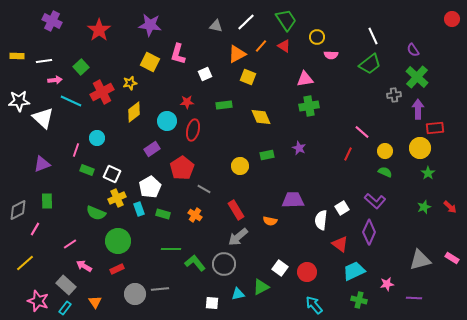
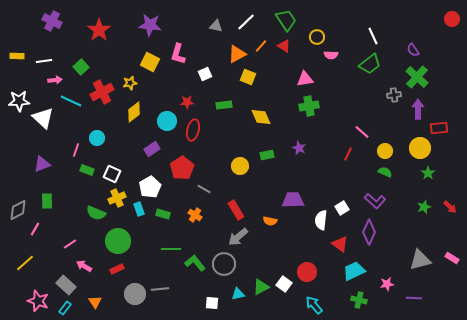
red rectangle at (435, 128): moved 4 px right
white square at (280, 268): moved 4 px right, 16 px down
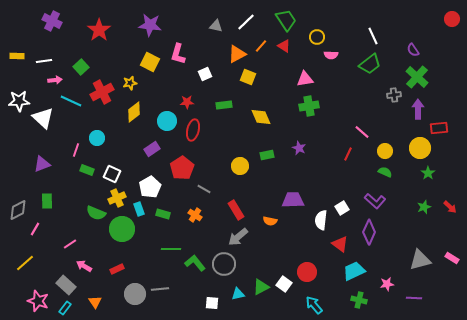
green circle at (118, 241): moved 4 px right, 12 px up
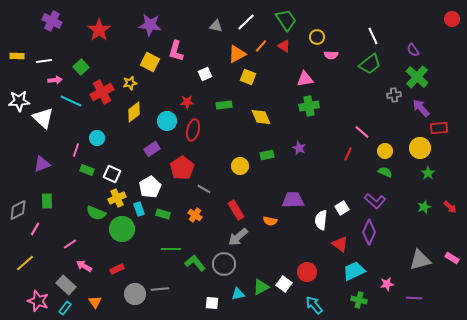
pink L-shape at (178, 54): moved 2 px left, 3 px up
purple arrow at (418, 109): moved 3 px right, 1 px up; rotated 42 degrees counterclockwise
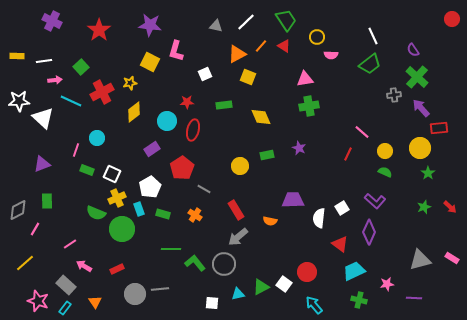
white semicircle at (321, 220): moved 2 px left, 2 px up
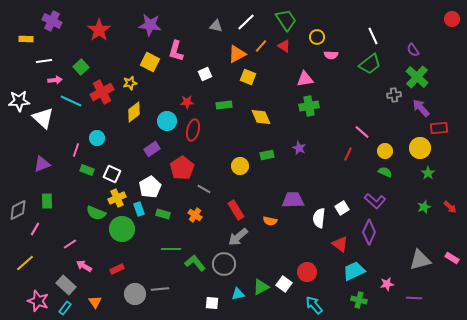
yellow rectangle at (17, 56): moved 9 px right, 17 px up
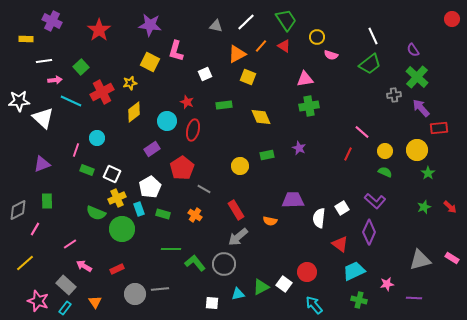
pink semicircle at (331, 55): rotated 16 degrees clockwise
red star at (187, 102): rotated 24 degrees clockwise
yellow circle at (420, 148): moved 3 px left, 2 px down
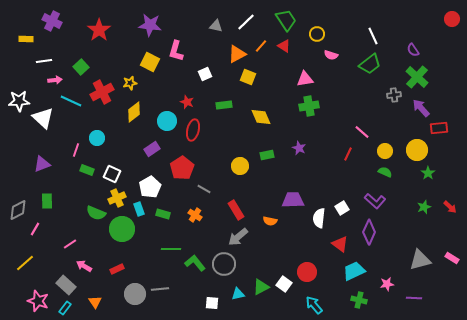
yellow circle at (317, 37): moved 3 px up
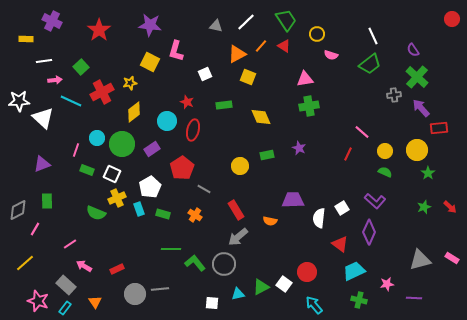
green circle at (122, 229): moved 85 px up
